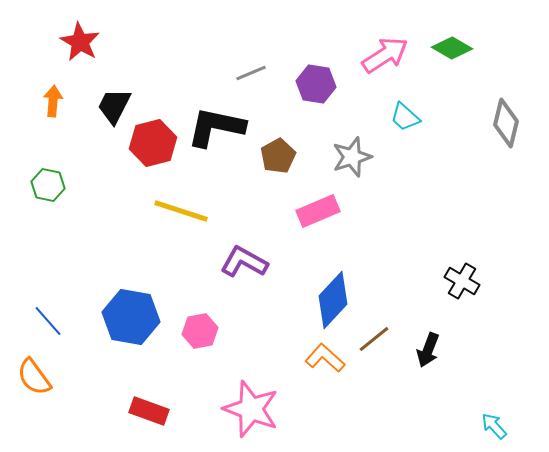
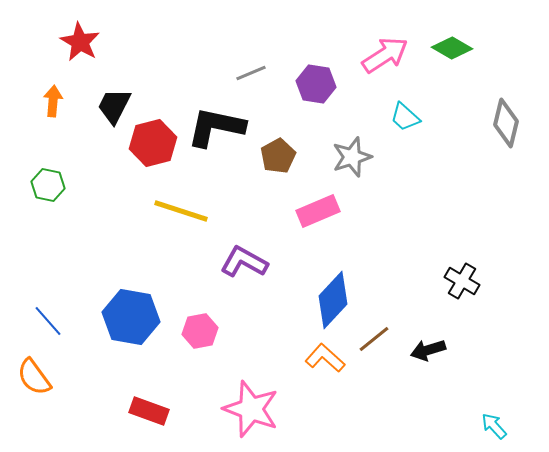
black arrow: rotated 52 degrees clockwise
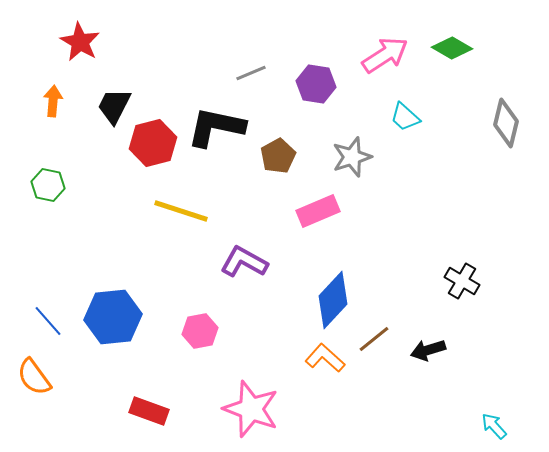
blue hexagon: moved 18 px left; rotated 16 degrees counterclockwise
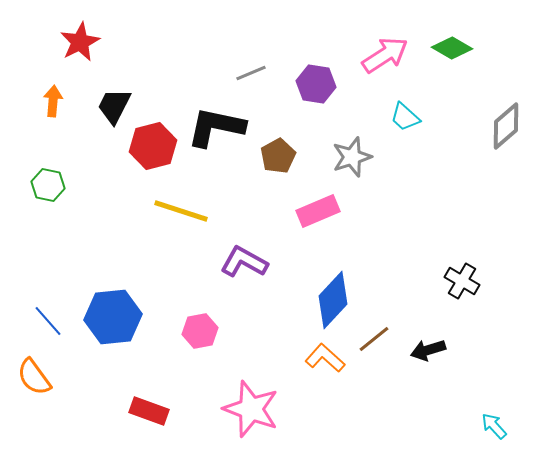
red star: rotated 15 degrees clockwise
gray diamond: moved 3 px down; rotated 36 degrees clockwise
red hexagon: moved 3 px down
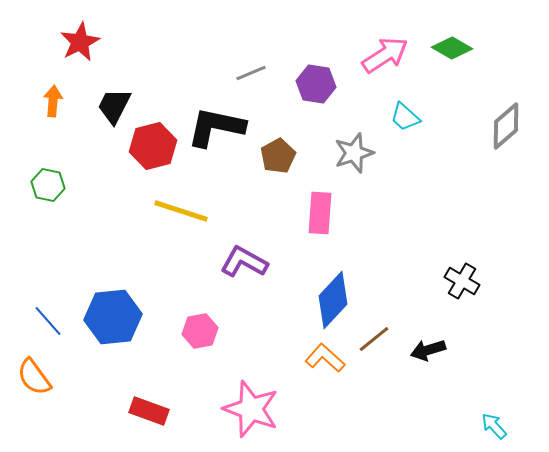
gray star: moved 2 px right, 4 px up
pink rectangle: moved 2 px right, 2 px down; rotated 63 degrees counterclockwise
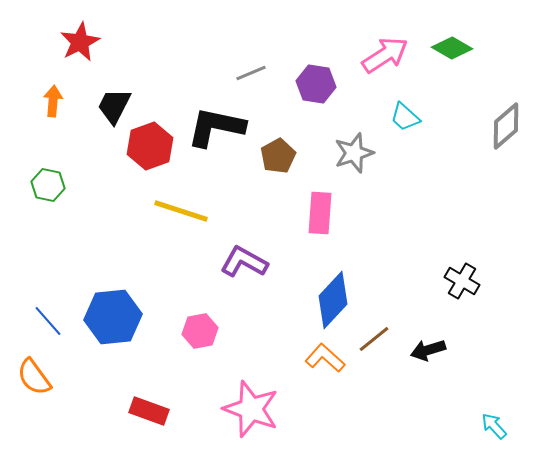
red hexagon: moved 3 px left; rotated 6 degrees counterclockwise
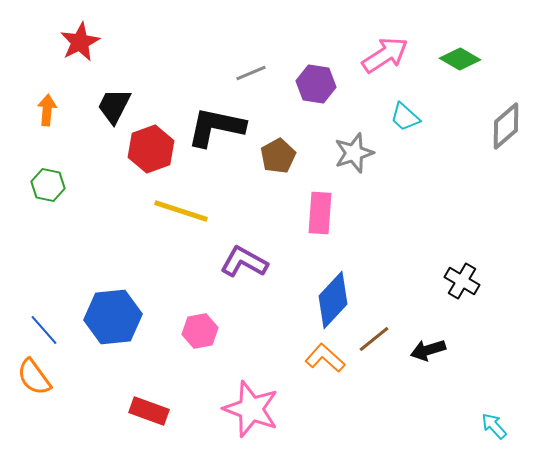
green diamond: moved 8 px right, 11 px down
orange arrow: moved 6 px left, 9 px down
red hexagon: moved 1 px right, 3 px down
blue line: moved 4 px left, 9 px down
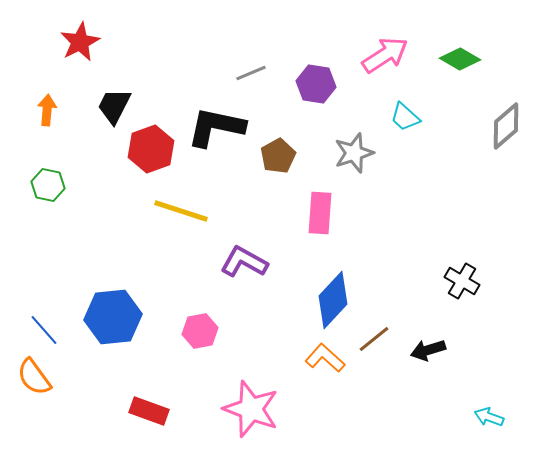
cyan arrow: moved 5 px left, 9 px up; rotated 28 degrees counterclockwise
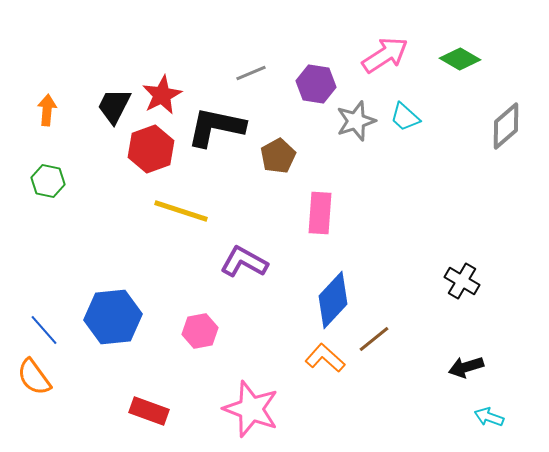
red star: moved 82 px right, 53 px down
gray star: moved 2 px right, 32 px up
green hexagon: moved 4 px up
black arrow: moved 38 px right, 17 px down
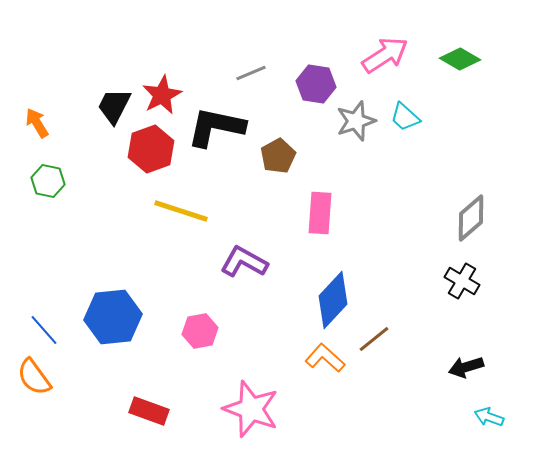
orange arrow: moved 10 px left, 13 px down; rotated 36 degrees counterclockwise
gray diamond: moved 35 px left, 92 px down
